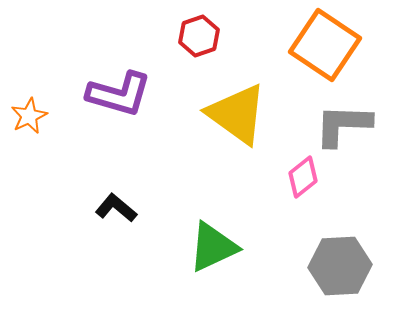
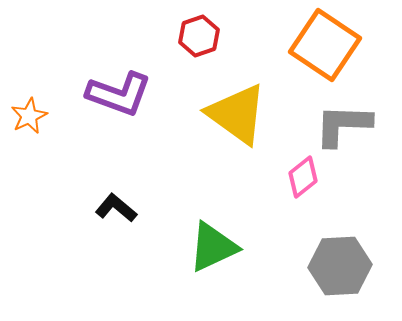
purple L-shape: rotated 4 degrees clockwise
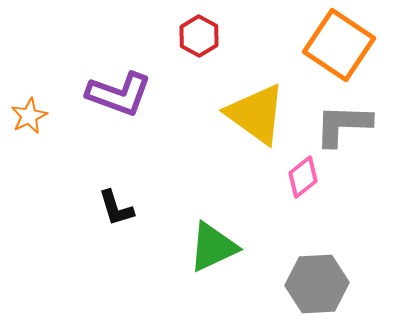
red hexagon: rotated 12 degrees counterclockwise
orange square: moved 14 px right
yellow triangle: moved 19 px right
black L-shape: rotated 147 degrees counterclockwise
gray hexagon: moved 23 px left, 18 px down
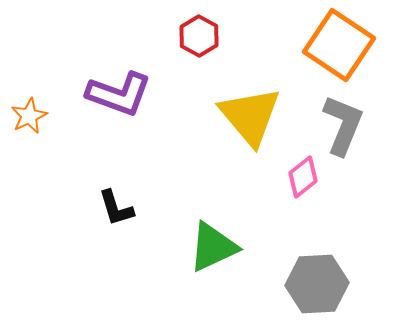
yellow triangle: moved 6 px left, 2 px down; rotated 14 degrees clockwise
gray L-shape: rotated 110 degrees clockwise
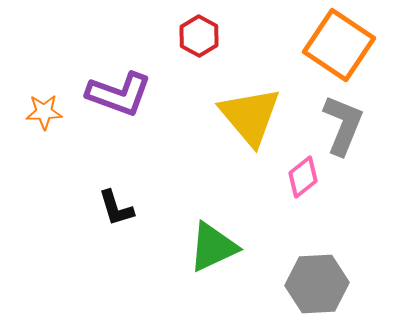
orange star: moved 15 px right, 4 px up; rotated 24 degrees clockwise
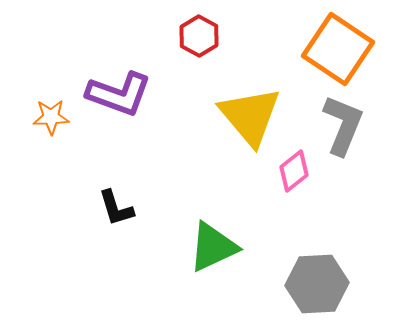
orange square: moved 1 px left, 4 px down
orange star: moved 7 px right, 5 px down
pink diamond: moved 9 px left, 6 px up
